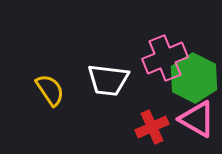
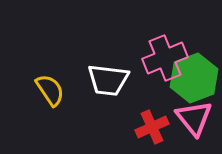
green hexagon: rotated 12 degrees clockwise
pink triangle: moved 3 px left, 1 px up; rotated 21 degrees clockwise
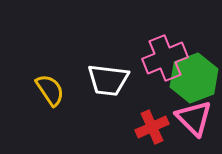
pink triangle: rotated 6 degrees counterclockwise
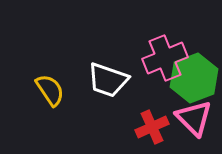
white trapezoid: rotated 12 degrees clockwise
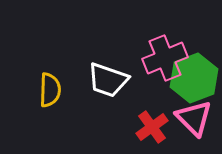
yellow semicircle: rotated 36 degrees clockwise
red cross: rotated 12 degrees counterclockwise
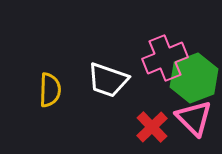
red cross: rotated 8 degrees counterclockwise
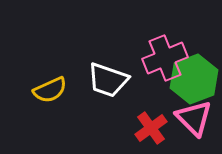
green hexagon: moved 1 px down
yellow semicircle: rotated 64 degrees clockwise
red cross: moved 1 px left, 1 px down; rotated 8 degrees clockwise
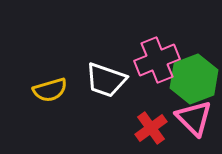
pink cross: moved 8 px left, 2 px down
white trapezoid: moved 2 px left
yellow semicircle: rotated 8 degrees clockwise
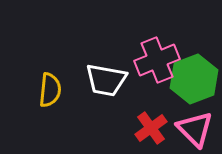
white trapezoid: rotated 9 degrees counterclockwise
yellow semicircle: rotated 68 degrees counterclockwise
pink triangle: moved 1 px right, 11 px down
